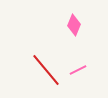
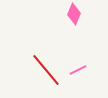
pink diamond: moved 11 px up
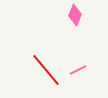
pink diamond: moved 1 px right, 1 px down
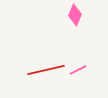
red line: rotated 63 degrees counterclockwise
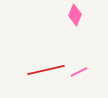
pink line: moved 1 px right, 2 px down
